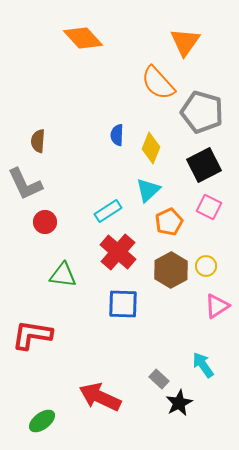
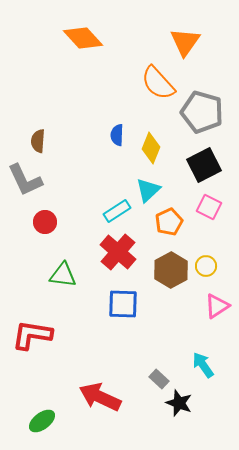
gray L-shape: moved 4 px up
cyan rectangle: moved 9 px right
black star: rotated 24 degrees counterclockwise
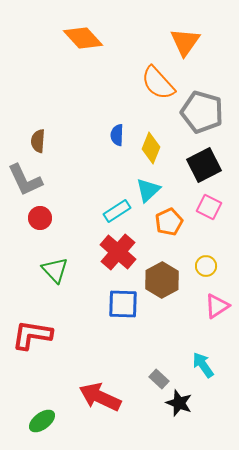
red circle: moved 5 px left, 4 px up
brown hexagon: moved 9 px left, 10 px down
green triangle: moved 8 px left, 5 px up; rotated 40 degrees clockwise
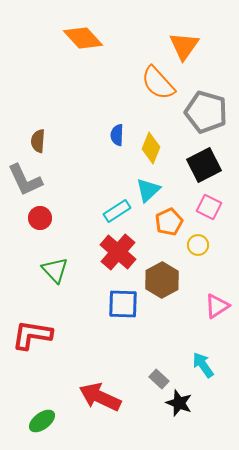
orange triangle: moved 1 px left, 4 px down
gray pentagon: moved 4 px right
yellow circle: moved 8 px left, 21 px up
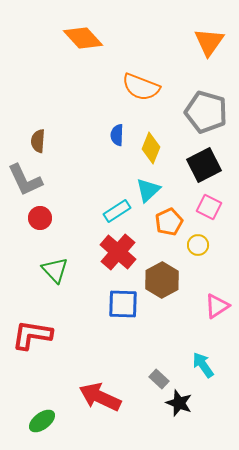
orange triangle: moved 25 px right, 4 px up
orange semicircle: moved 17 px left, 4 px down; rotated 27 degrees counterclockwise
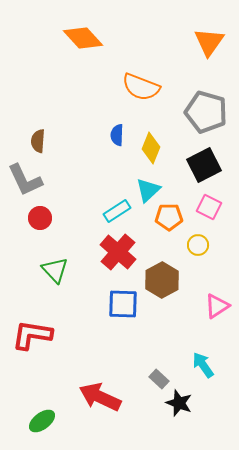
orange pentagon: moved 5 px up; rotated 24 degrees clockwise
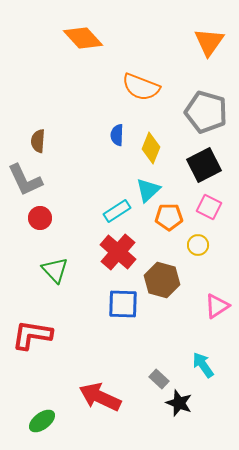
brown hexagon: rotated 16 degrees counterclockwise
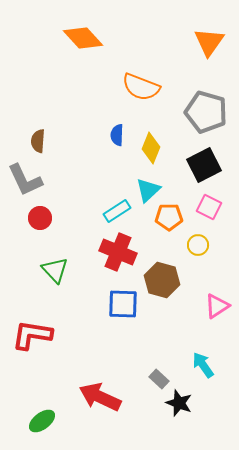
red cross: rotated 18 degrees counterclockwise
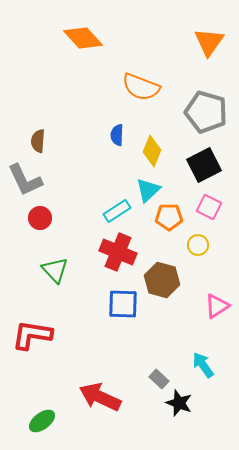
yellow diamond: moved 1 px right, 3 px down
